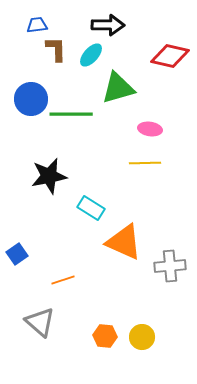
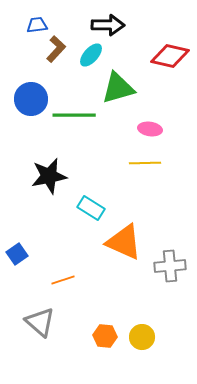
brown L-shape: rotated 44 degrees clockwise
green line: moved 3 px right, 1 px down
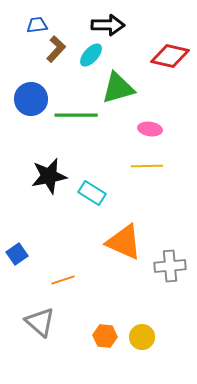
green line: moved 2 px right
yellow line: moved 2 px right, 3 px down
cyan rectangle: moved 1 px right, 15 px up
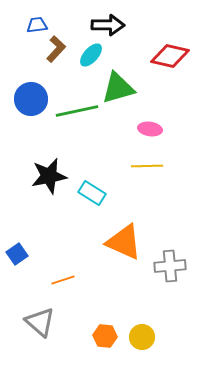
green line: moved 1 px right, 4 px up; rotated 12 degrees counterclockwise
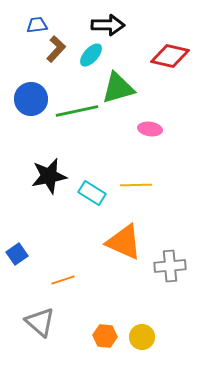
yellow line: moved 11 px left, 19 px down
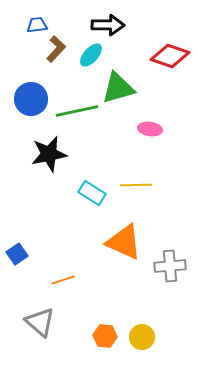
red diamond: rotated 6 degrees clockwise
black star: moved 22 px up
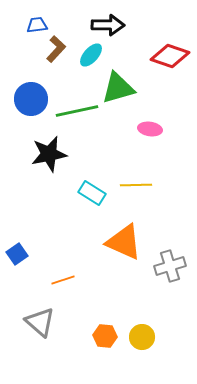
gray cross: rotated 12 degrees counterclockwise
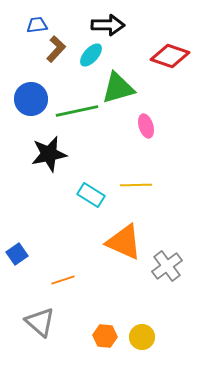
pink ellipse: moved 4 px left, 3 px up; rotated 65 degrees clockwise
cyan rectangle: moved 1 px left, 2 px down
gray cross: moved 3 px left; rotated 20 degrees counterclockwise
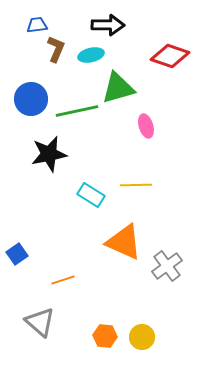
brown L-shape: rotated 20 degrees counterclockwise
cyan ellipse: rotated 35 degrees clockwise
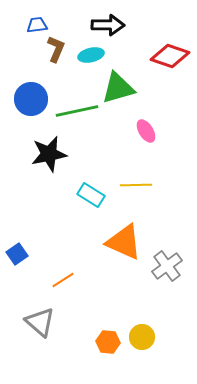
pink ellipse: moved 5 px down; rotated 15 degrees counterclockwise
orange line: rotated 15 degrees counterclockwise
orange hexagon: moved 3 px right, 6 px down
